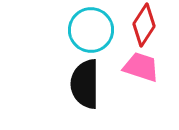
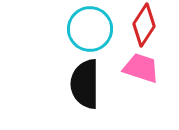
cyan circle: moved 1 px left, 1 px up
pink trapezoid: moved 1 px down
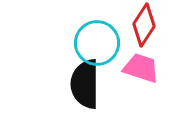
cyan circle: moved 7 px right, 14 px down
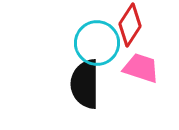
red diamond: moved 14 px left
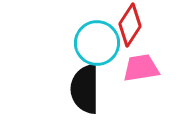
pink trapezoid: rotated 27 degrees counterclockwise
black semicircle: moved 5 px down
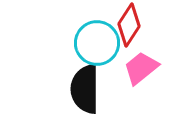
red diamond: moved 1 px left
pink trapezoid: rotated 30 degrees counterclockwise
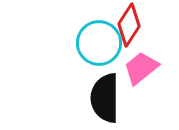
cyan circle: moved 2 px right
black semicircle: moved 20 px right, 9 px down
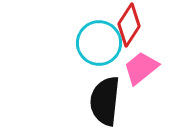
black semicircle: moved 3 px down; rotated 6 degrees clockwise
